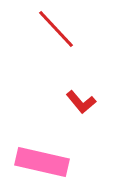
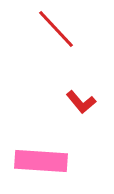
pink rectangle: moved 1 px left, 1 px up; rotated 9 degrees counterclockwise
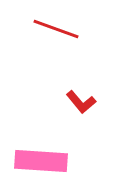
red line: rotated 27 degrees counterclockwise
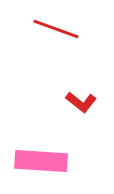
red L-shape: rotated 12 degrees counterclockwise
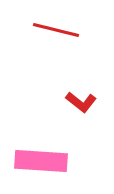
red line: moved 1 px down; rotated 6 degrees counterclockwise
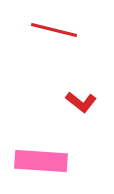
red line: moved 2 px left
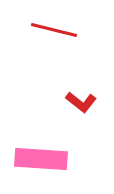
pink rectangle: moved 2 px up
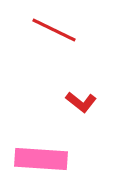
red line: rotated 12 degrees clockwise
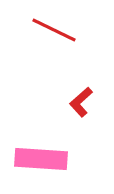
red L-shape: rotated 100 degrees clockwise
